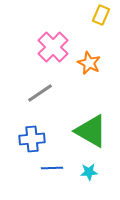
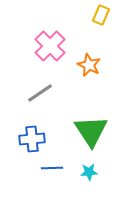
pink cross: moved 3 px left, 1 px up
orange star: moved 2 px down
green triangle: rotated 27 degrees clockwise
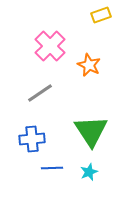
yellow rectangle: rotated 48 degrees clockwise
cyan star: rotated 18 degrees counterclockwise
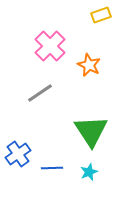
blue cross: moved 14 px left, 15 px down; rotated 30 degrees counterclockwise
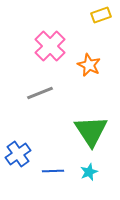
gray line: rotated 12 degrees clockwise
blue line: moved 1 px right, 3 px down
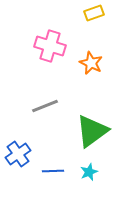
yellow rectangle: moved 7 px left, 2 px up
pink cross: rotated 28 degrees counterclockwise
orange star: moved 2 px right, 2 px up
gray line: moved 5 px right, 13 px down
green triangle: moved 1 px right; rotated 27 degrees clockwise
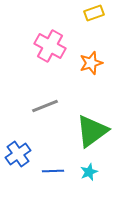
pink cross: rotated 12 degrees clockwise
orange star: rotated 30 degrees clockwise
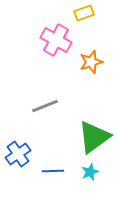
yellow rectangle: moved 10 px left
pink cross: moved 6 px right, 6 px up
orange star: moved 1 px up
green triangle: moved 2 px right, 6 px down
cyan star: moved 1 px right
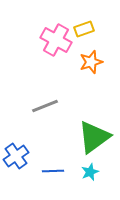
yellow rectangle: moved 16 px down
blue cross: moved 2 px left, 2 px down
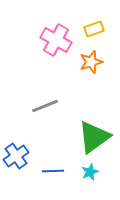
yellow rectangle: moved 10 px right
